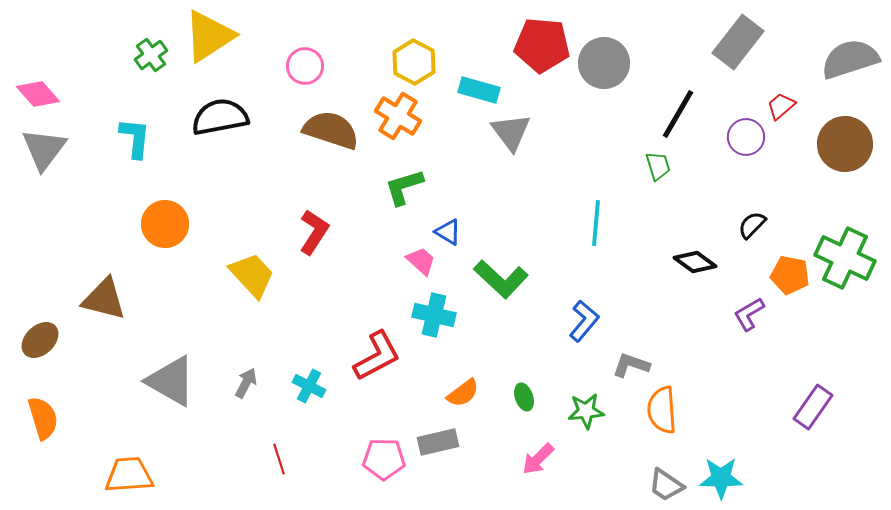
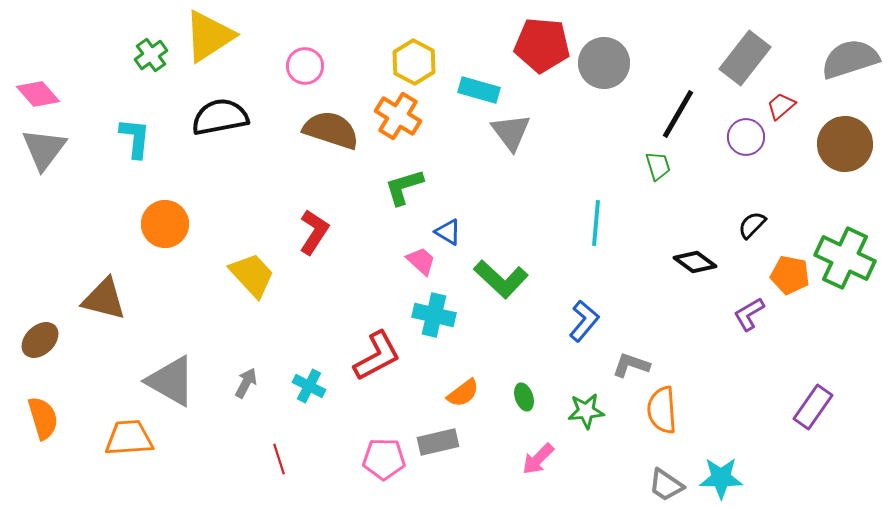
gray rectangle at (738, 42): moved 7 px right, 16 px down
orange trapezoid at (129, 475): moved 37 px up
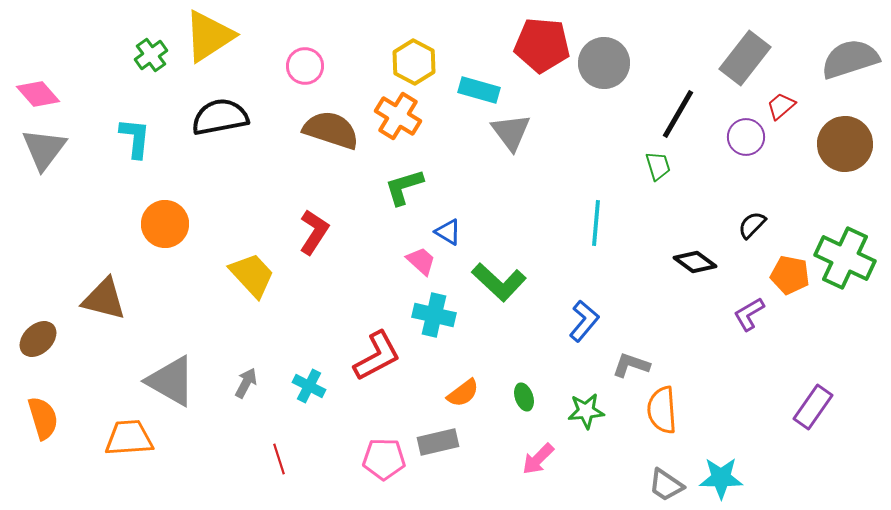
green L-shape at (501, 279): moved 2 px left, 3 px down
brown ellipse at (40, 340): moved 2 px left, 1 px up
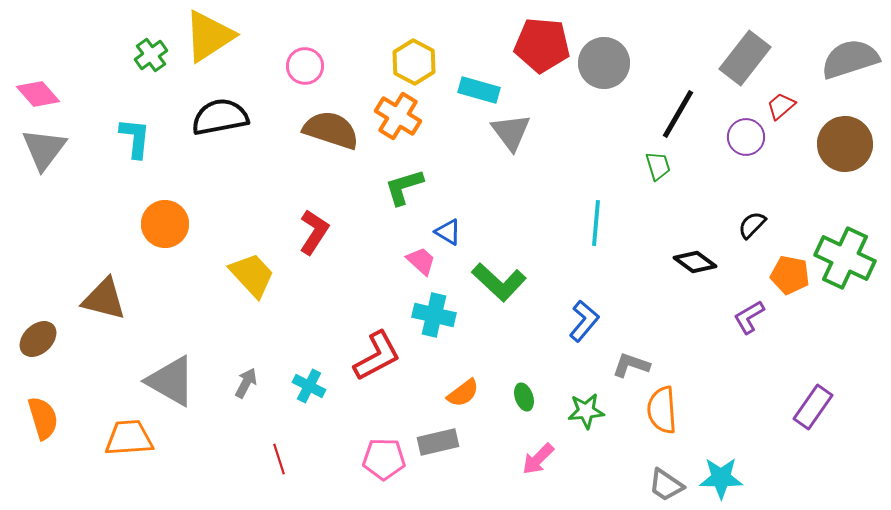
purple L-shape at (749, 314): moved 3 px down
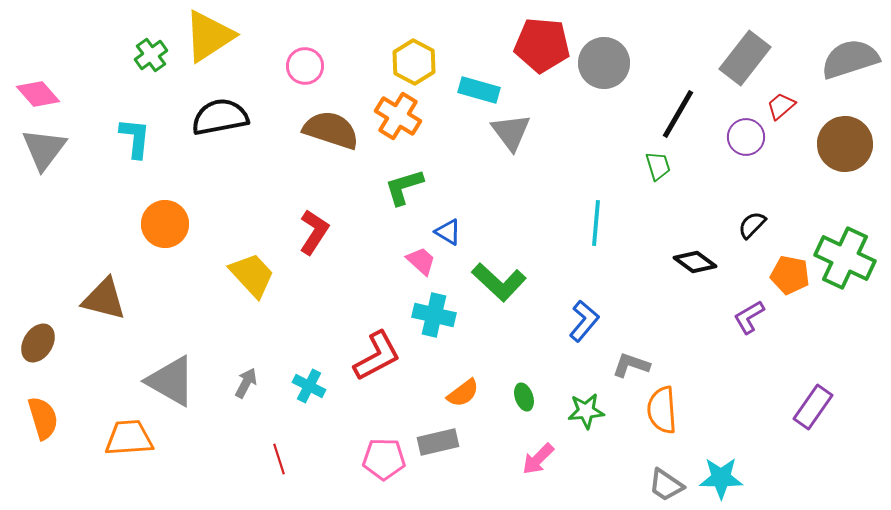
brown ellipse at (38, 339): moved 4 px down; rotated 15 degrees counterclockwise
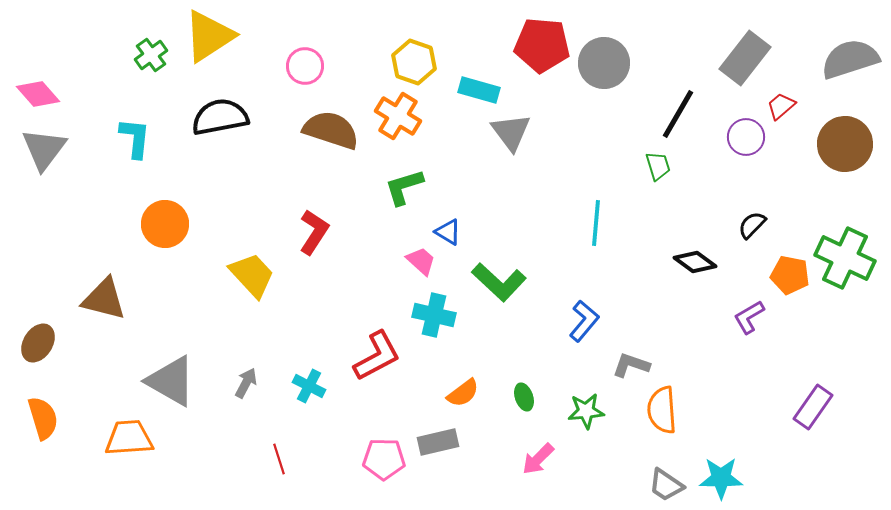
yellow hexagon at (414, 62): rotated 9 degrees counterclockwise
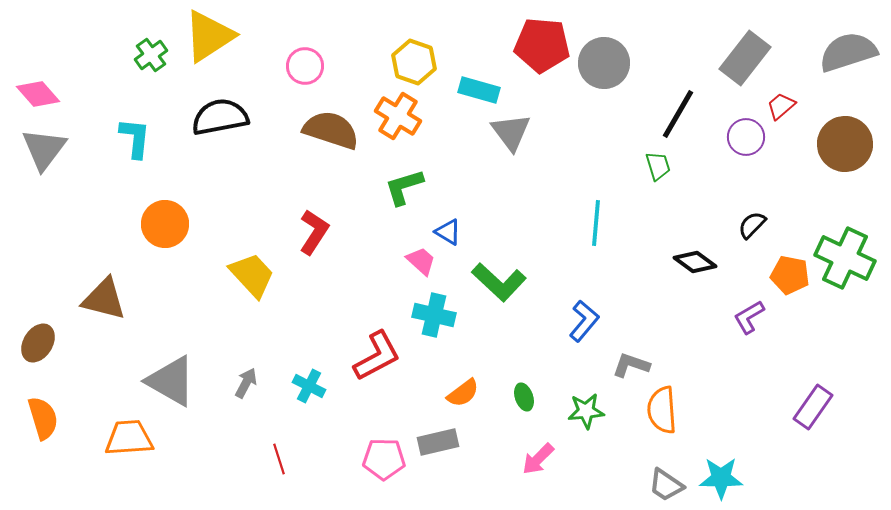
gray semicircle at (850, 59): moved 2 px left, 7 px up
